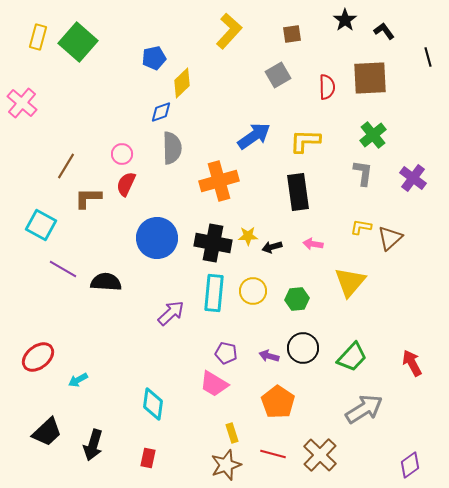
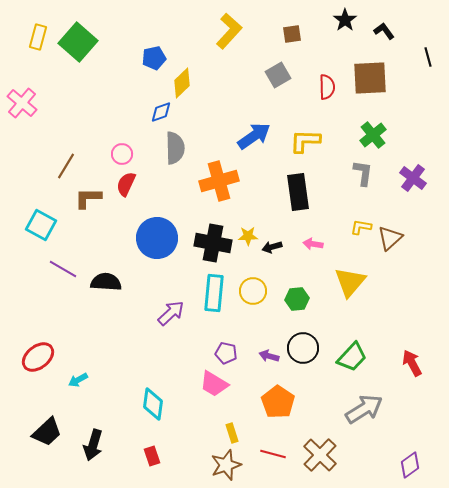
gray semicircle at (172, 148): moved 3 px right
red rectangle at (148, 458): moved 4 px right, 2 px up; rotated 30 degrees counterclockwise
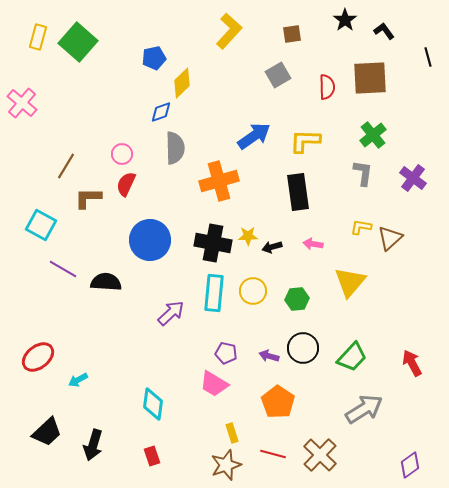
blue circle at (157, 238): moved 7 px left, 2 px down
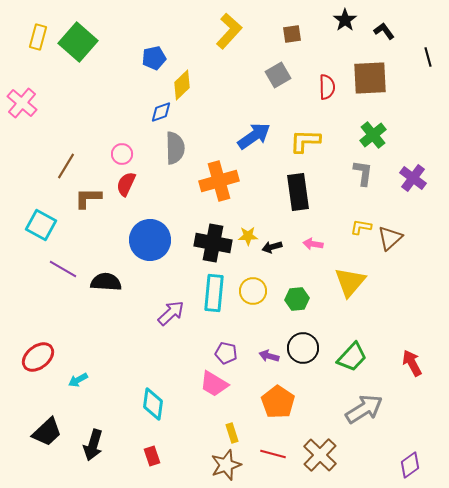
yellow diamond at (182, 83): moved 2 px down
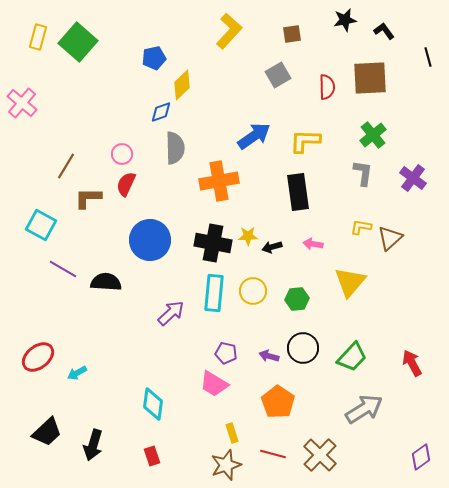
black star at (345, 20): rotated 25 degrees clockwise
orange cross at (219, 181): rotated 6 degrees clockwise
cyan arrow at (78, 380): moved 1 px left, 7 px up
purple diamond at (410, 465): moved 11 px right, 8 px up
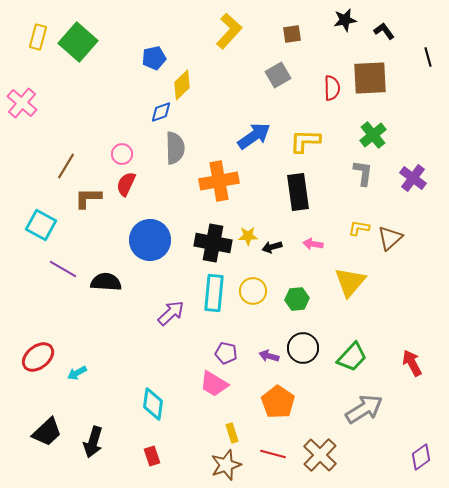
red semicircle at (327, 87): moved 5 px right, 1 px down
yellow L-shape at (361, 227): moved 2 px left, 1 px down
black arrow at (93, 445): moved 3 px up
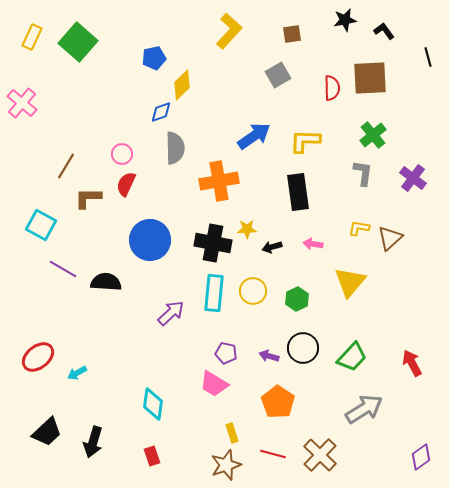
yellow rectangle at (38, 37): moved 6 px left; rotated 10 degrees clockwise
yellow star at (248, 236): moved 1 px left, 7 px up
green hexagon at (297, 299): rotated 20 degrees counterclockwise
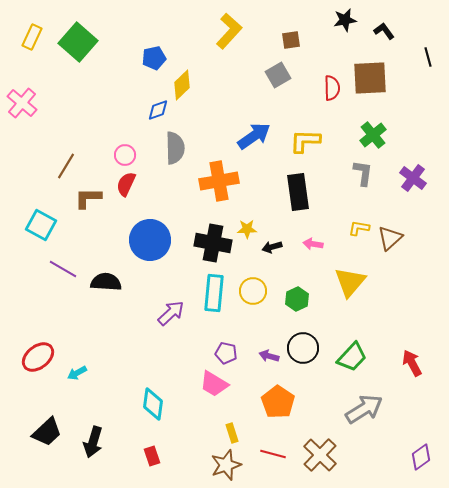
brown square at (292, 34): moved 1 px left, 6 px down
blue diamond at (161, 112): moved 3 px left, 2 px up
pink circle at (122, 154): moved 3 px right, 1 px down
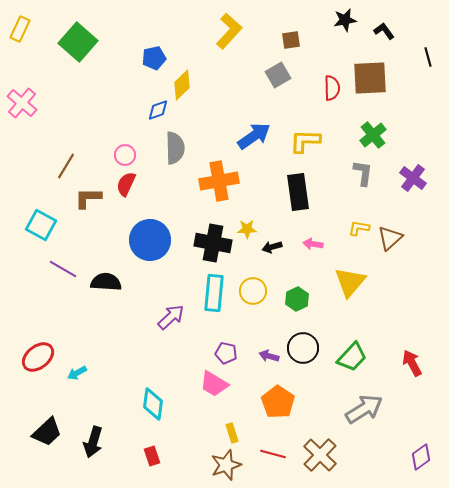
yellow rectangle at (32, 37): moved 12 px left, 8 px up
purple arrow at (171, 313): moved 4 px down
